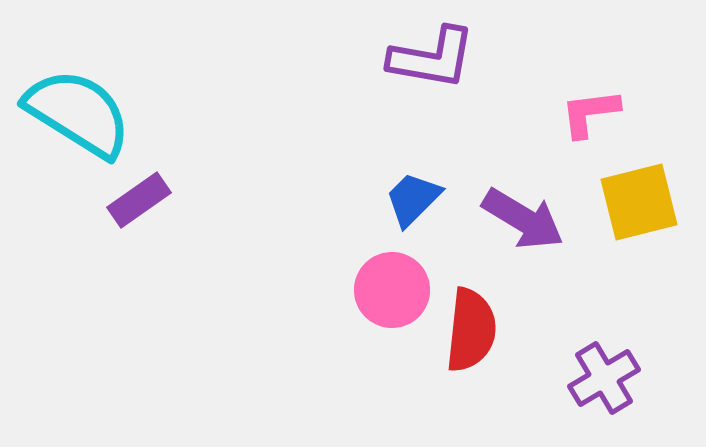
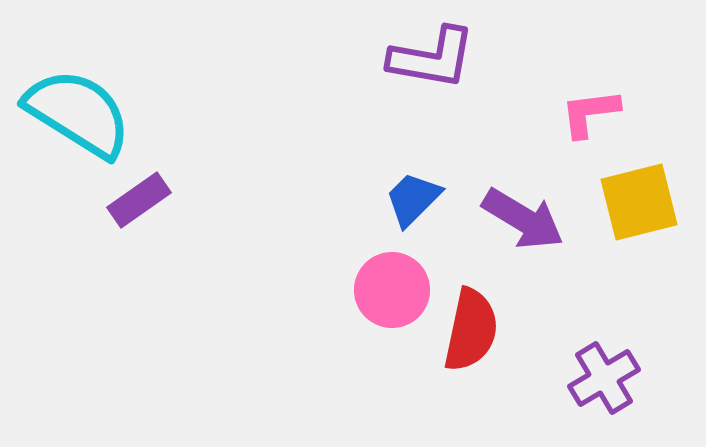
red semicircle: rotated 6 degrees clockwise
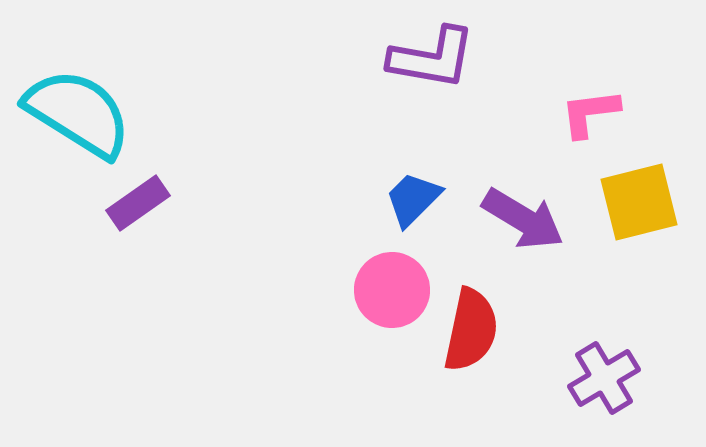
purple rectangle: moved 1 px left, 3 px down
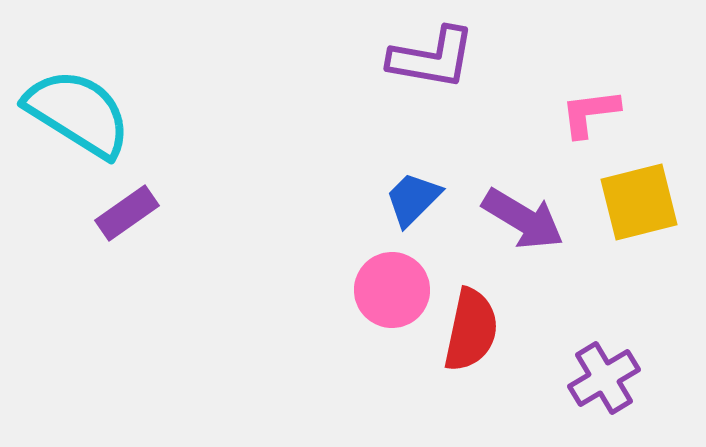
purple rectangle: moved 11 px left, 10 px down
